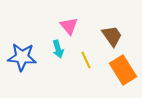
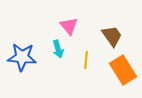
yellow line: rotated 30 degrees clockwise
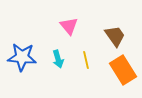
brown trapezoid: moved 3 px right
cyan arrow: moved 10 px down
yellow line: rotated 18 degrees counterclockwise
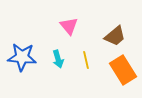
brown trapezoid: rotated 85 degrees clockwise
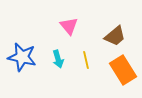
blue star: rotated 8 degrees clockwise
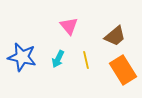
cyan arrow: rotated 42 degrees clockwise
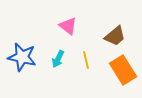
pink triangle: moved 1 px left; rotated 12 degrees counterclockwise
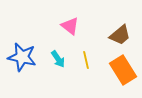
pink triangle: moved 2 px right
brown trapezoid: moved 5 px right, 1 px up
cyan arrow: rotated 60 degrees counterclockwise
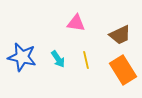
pink triangle: moved 6 px right, 3 px up; rotated 30 degrees counterclockwise
brown trapezoid: rotated 15 degrees clockwise
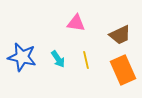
orange rectangle: rotated 8 degrees clockwise
